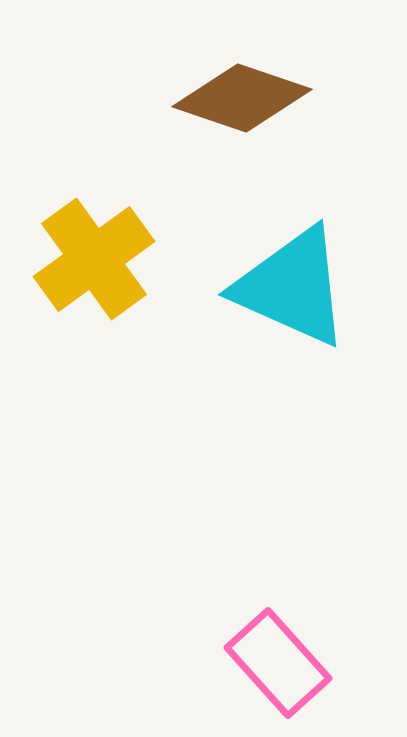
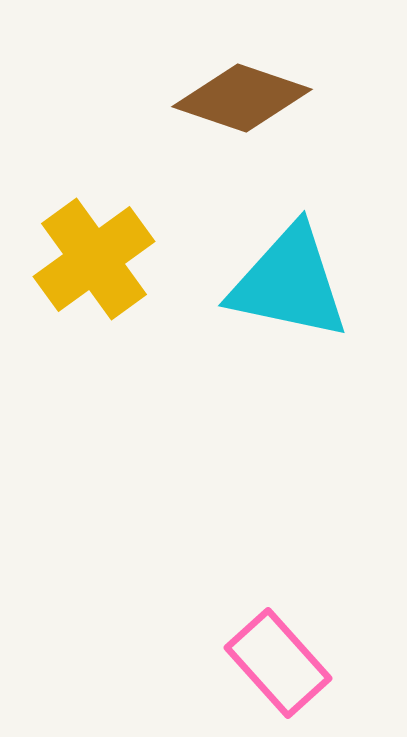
cyan triangle: moved 3 px left, 4 px up; rotated 12 degrees counterclockwise
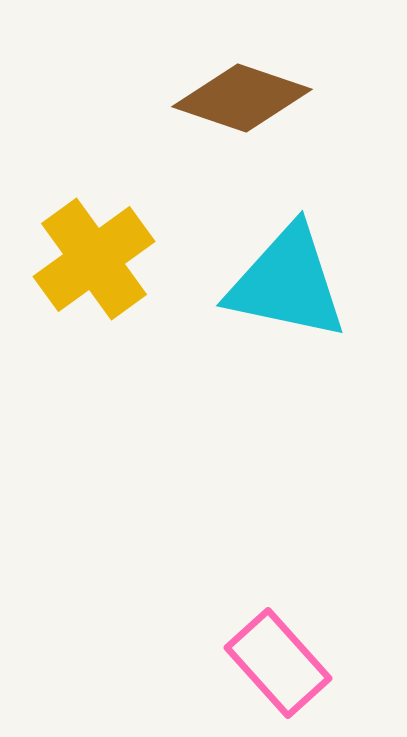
cyan triangle: moved 2 px left
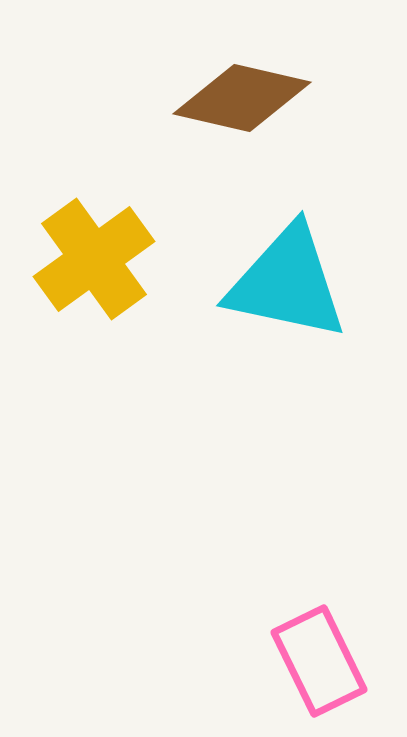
brown diamond: rotated 6 degrees counterclockwise
pink rectangle: moved 41 px right, 2 px up; rotated 16 degrees clockwise
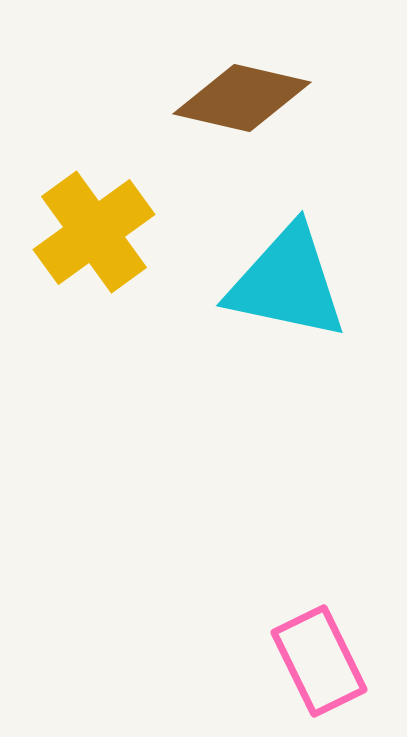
yellow cross: moved 27 px up
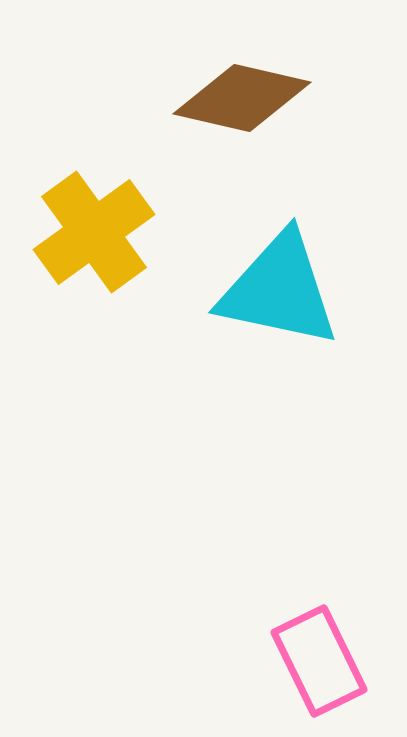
cyan triangle: moved 8 px left, 7 px down
